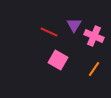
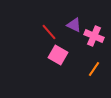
purple triangle: rotated 35 degrees counterclockwise
red line: rotated 24 degrees clockwise
pink square: moved 5 px up
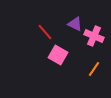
purple triangle: moved 1 px right, 1 px up
red line: moved 4 px left
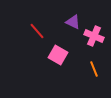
purple triangle: moved 2 px left, 2 px up
red line: moved 8 px left, 1 px up
orange line: rotated 56 degrees counterclockwise
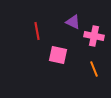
red line: rotated 30 degrees clockwise
pink cross: rotated 12 degrees counterclockwise
pink square: rotated 18 degrees counterclockwise
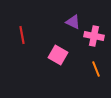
red line: moved 15 px left, 4 px down
pink square: rotated 18 degrees clockwise
orange line: moved 2 px right
